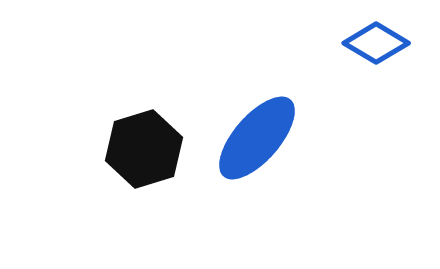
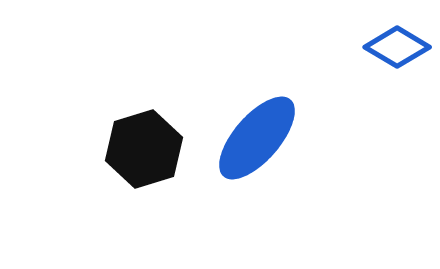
blue diamond: moved 21 px right, 4 px down
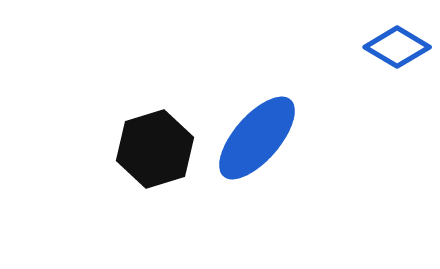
black hexagon: moved 11 px right
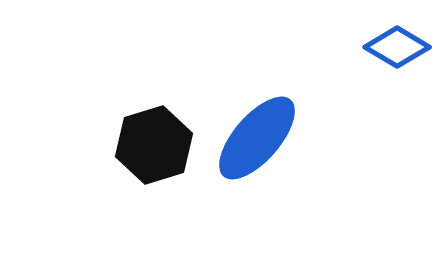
black hexagon: moved 1 px left, 4 px up
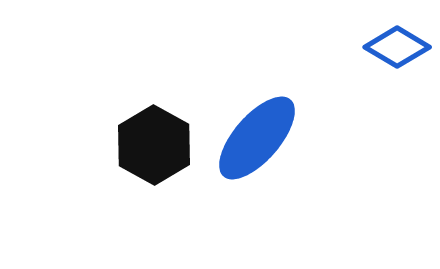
black hexagon: rotated 14 degrees counterclockwise
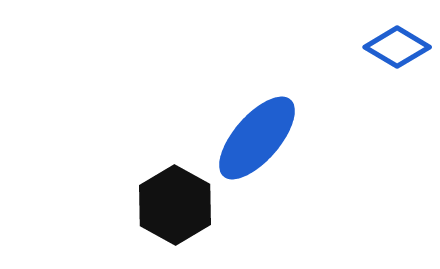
black hexagon: moved 21 px right, 60 px down
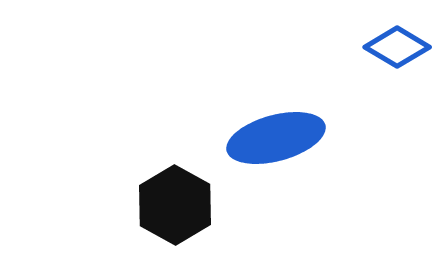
blue ellipse: moved 19 px right; rotated 34 degrees clockwise
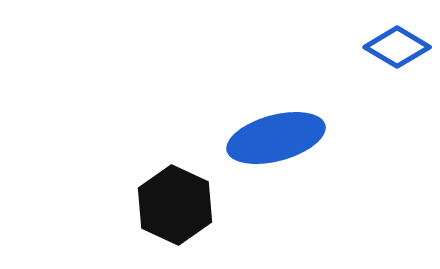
black hexagon: rotated 4 degrees counterclockwise
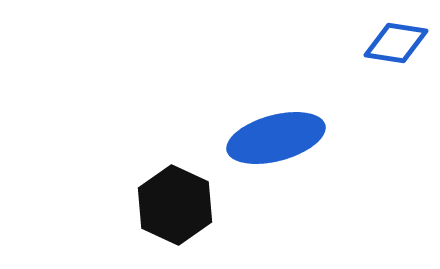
blue diamond: moved 1 px left, 4 px up; rotated 22 degrees counterclockwise
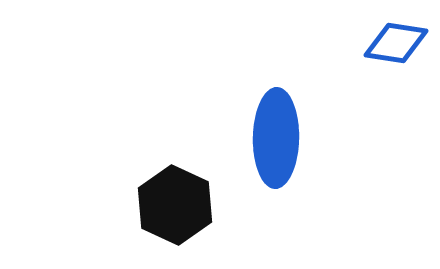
blue ellipse: rotated 74 degrees counterclockwise
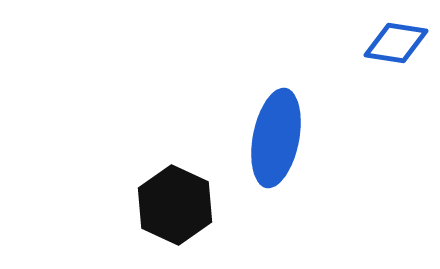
blue ellipse: rotated 10 degrees clockwise
